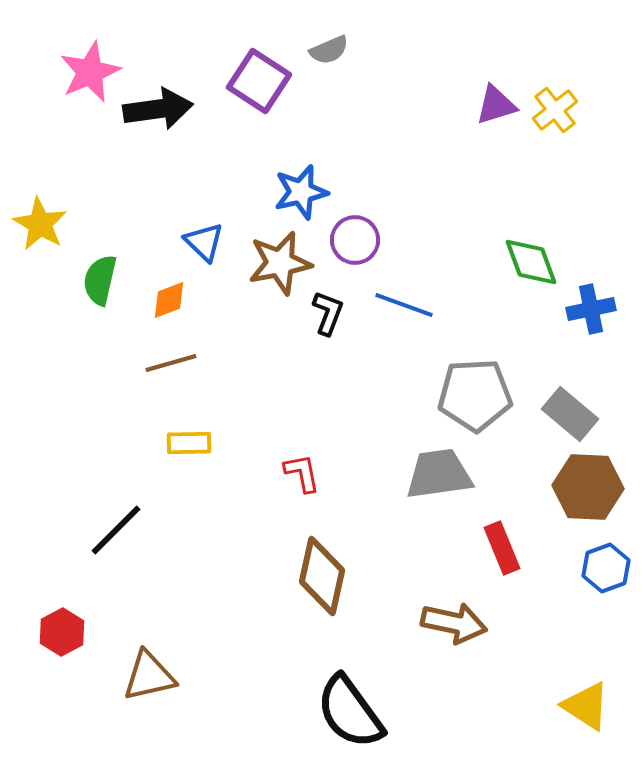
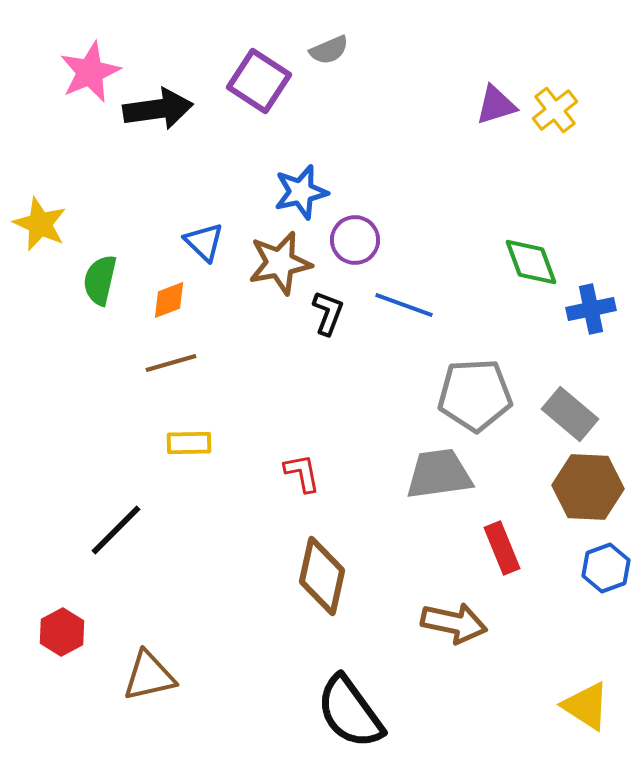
yellow star: rotated 6 degrees counterclockwise
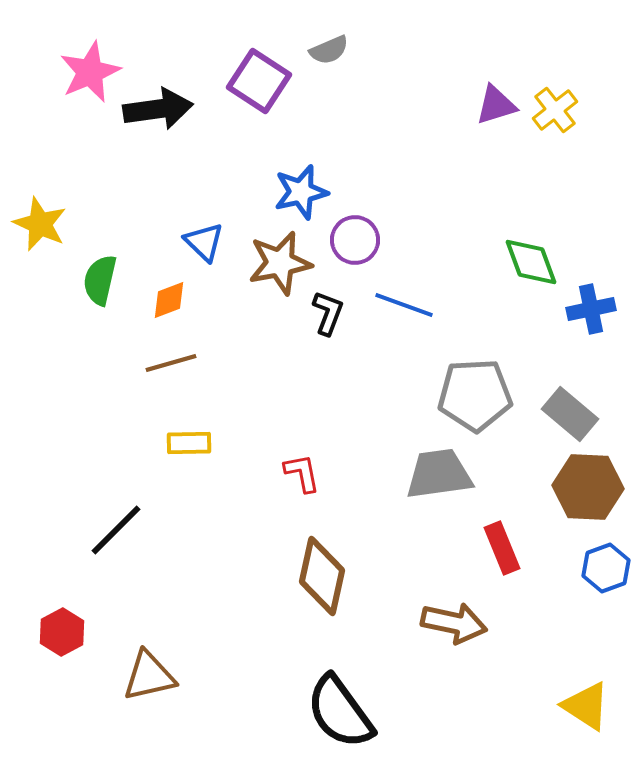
black semicircle: moved 10 px left
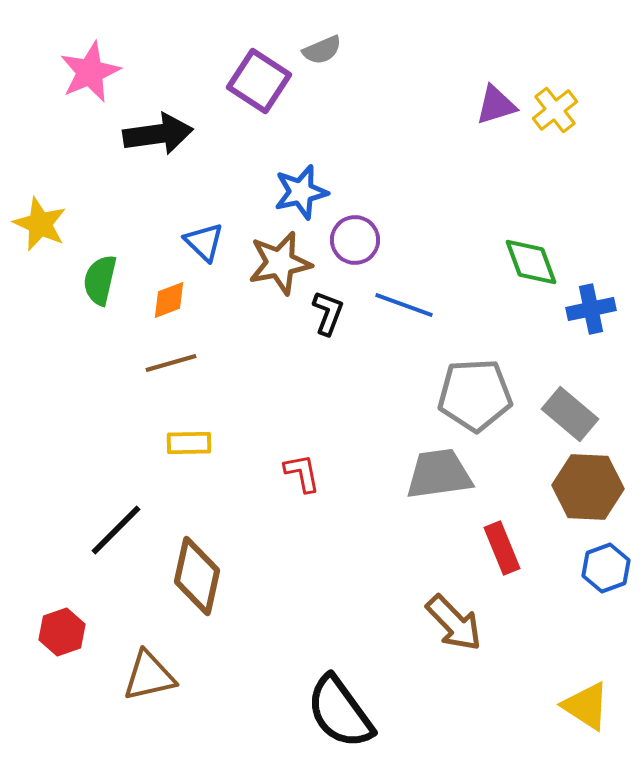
gray semicircle: moved 7 px left
black arrow: moved 25 px down
brown diamond: moved 125 px left
brown arrow: rotated 34 degrees clockwise
red hexagon: rotated 9 degrees clockwise
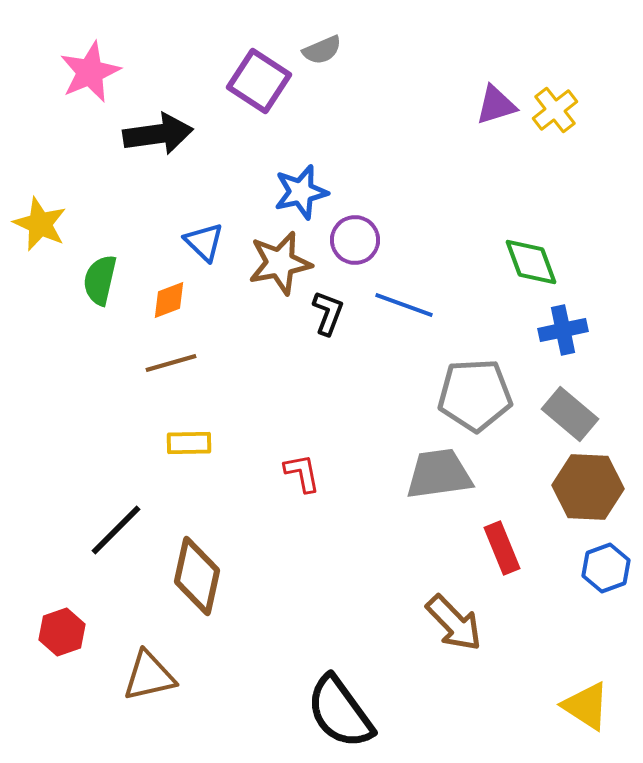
blue cross: moved 28 px left, 21 px down
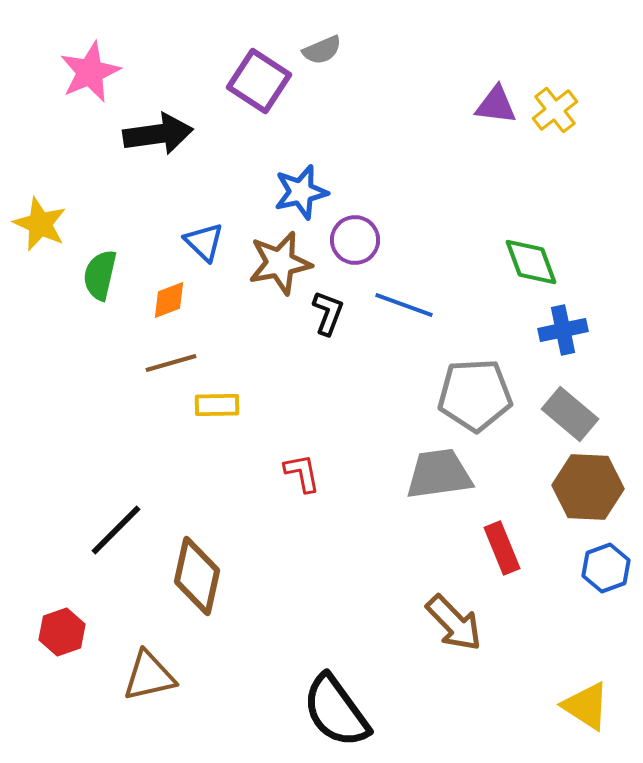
purple triangle: rotated 24 degrees clockwise
green semicircle: moved 5 px up
yellow rectangle: moved 28 px right, 38 px up
black semicircle: moved 4 px left, 1 px up
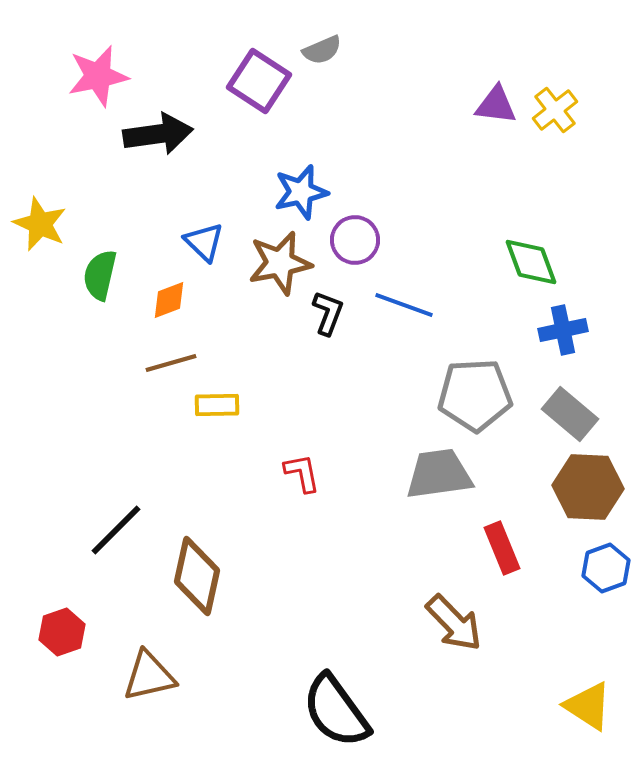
pink star: moved 8 px right, 4 px down; rotated 12 degrees clockwise
yellow triangle: moved 2 px right
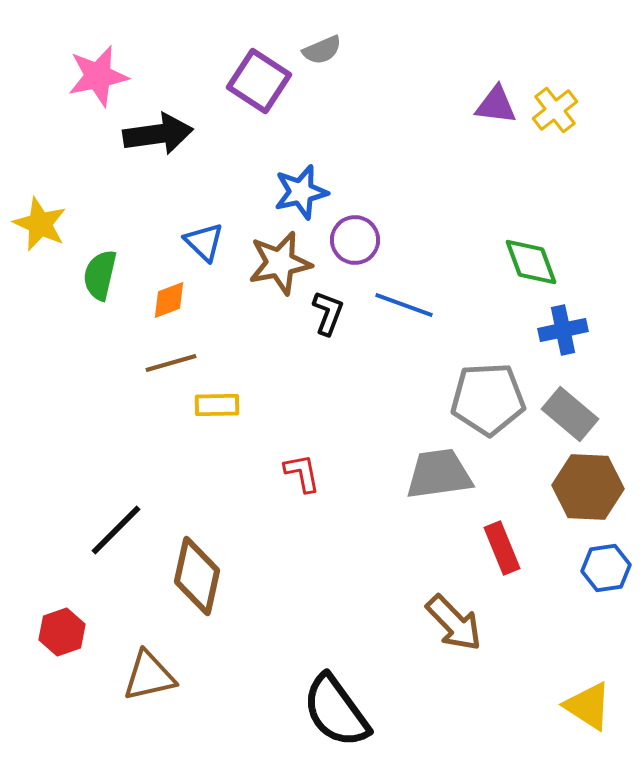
gray pentagon: moved 13 px right, 4 px down
blue hexagon: rotated 12 degrees clockwise
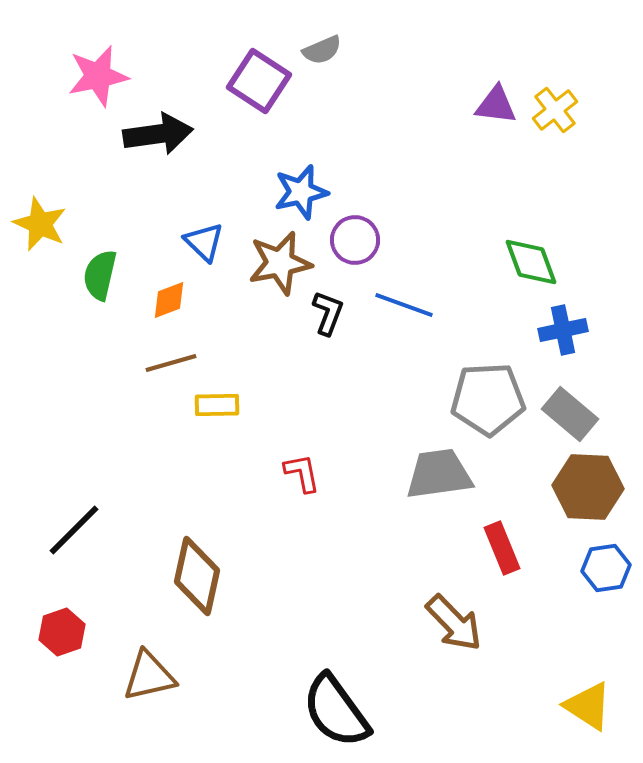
black line: moved 42 px left
